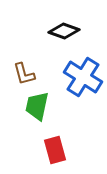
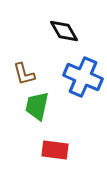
black diamond: rotated 40 degrees clockwise
blue cross: rotated 9 degrees counterclockwise
red rectangle: rotated 68 degrees counterclockwise
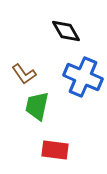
black diamond: moved 2 px right
brown L-shape: rotated 20 degrees counterclockwise
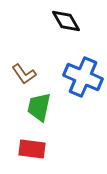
black diamond: moved 10 px up
green trapezoid: moved 2 px right, 1 px down
red rectangle: moved 23 px left, 1 px up
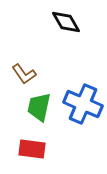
black diamond: moved 1 px down
blue cross: moved 27 px down
